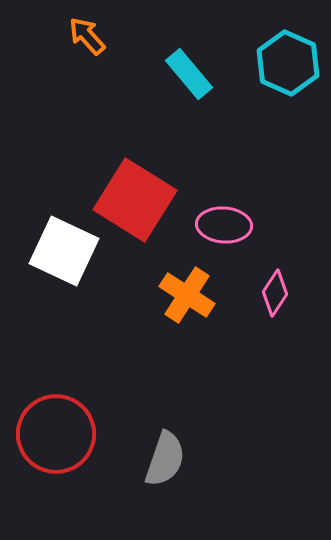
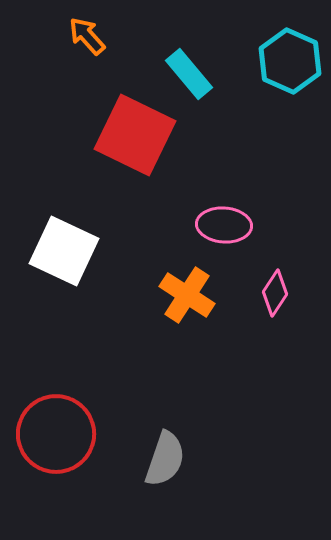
cyan hexagon: moved 2 px right, 2 px up
red square: moved 65 px up; rotated 6 degrees counterclockwise
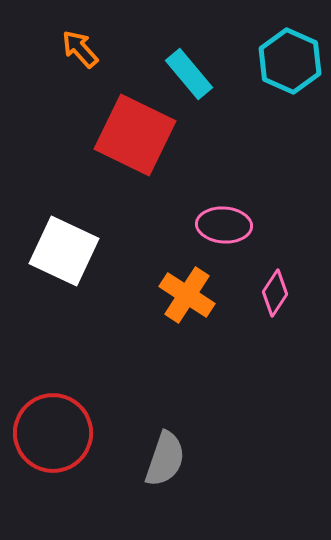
orange arrow: moved 7 px left, 13 px down
red circle: moved 3 px left, 1 px up
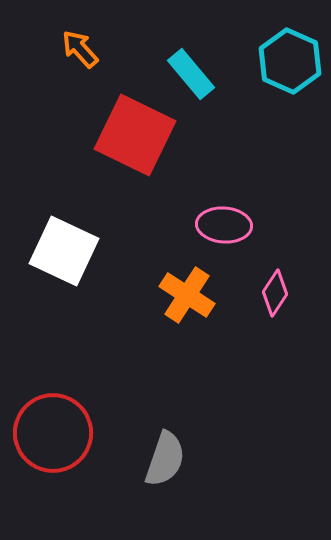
cyan rectangle: moved 2 px right
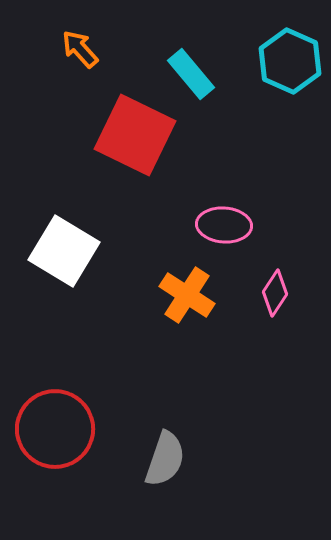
white square: rotated 6 degrees clockwise
red circle: moved 2 px right, 4 px up
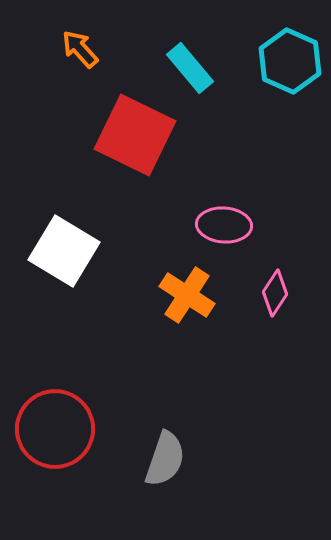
cyan rectangle: moved 1 px left, 6 px up
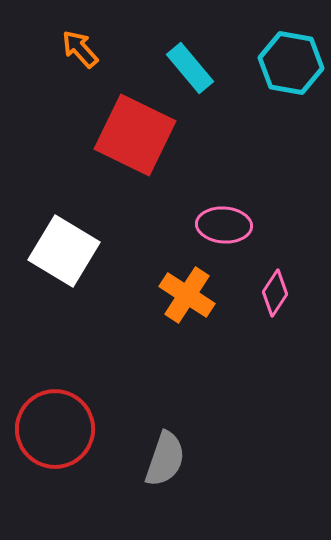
cyan hexagon: moved 1 px right, 2 px down; rotated 14 degrees counterclockwise
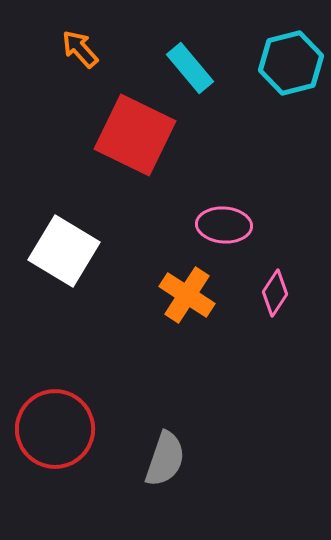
cyan hexagon: rotated 24 degrees counterclockwise
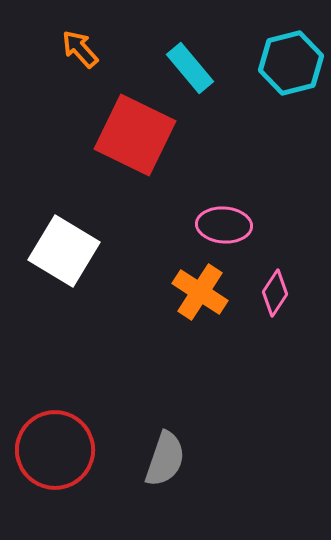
orange cross: moved 13 px right, 3 px up
red circle: moved 21 px down
